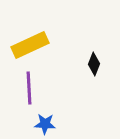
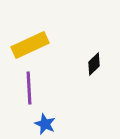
black diamond: rotated 25 degrees clockwise
blue star: rotated 20 degrees clockwise
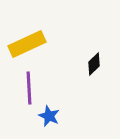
yellow rectangle: moved 3 px left, 1 px up
blue star: moved 4 px right, 8 px up
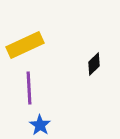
yellow rectangle: moved 2 px left, 1 px down
blue star: moved 9 px left, 9 px down; rotated 10 degrees clockwise
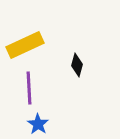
black diamond: moved 17 px left, 1 px down; rotated 30 degrees counterclockwise
blue star: moved 2 px left, 1 px up
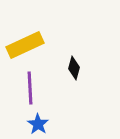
black diamond: moved 3 px left, 3 px down
purple line: moved 1 px right
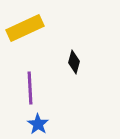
yellow rectangle: moved 17 px up
black diamond: moved 6 px up
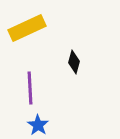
yellow rectangle: moved 2 px right
blue star: moved 1 px down
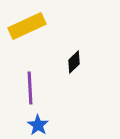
yellow rectangle: moved 2 px up
black diamond: rotated 30 degrees clockwise
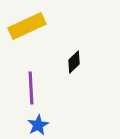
purple line: moved 1 px right
blue star: rotated 10 degrees clockwise
